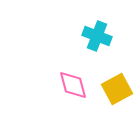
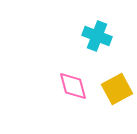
pink diamond: moved 1 px down
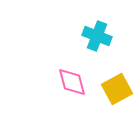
pink diamond: moved 1 px left, 4 px up
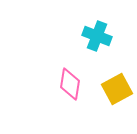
pink diamond: moved 2 px left, 2 px down; rotated 24 degrees clockwise
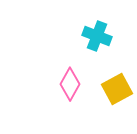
pink diamond: rotated 20 degrees clockwise
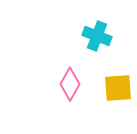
yellow square: moved 1 px right, 1 px up; rotated 24 degrees clockwise
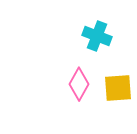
pink diamond: moved 9 px right
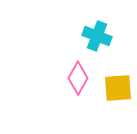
pink diamond: moved 1 px left, 6 px up
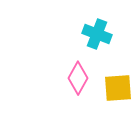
cyan cross: moved 2 px up
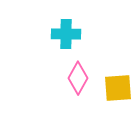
cyan cross: moved 31 px left; rotated 20 degrees counterclockwise
